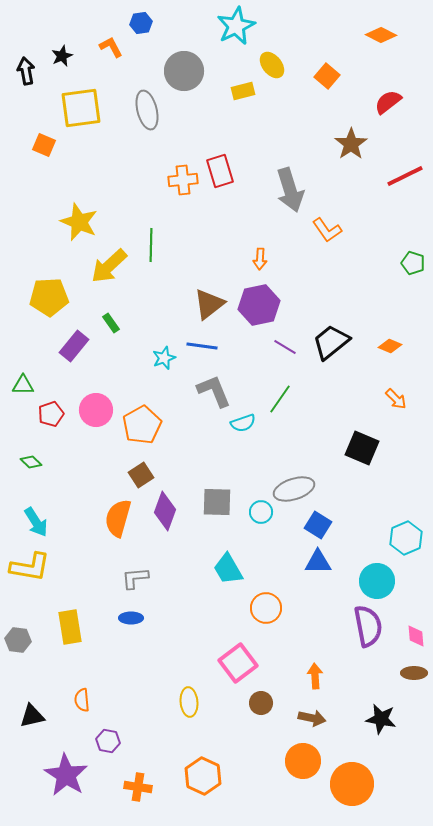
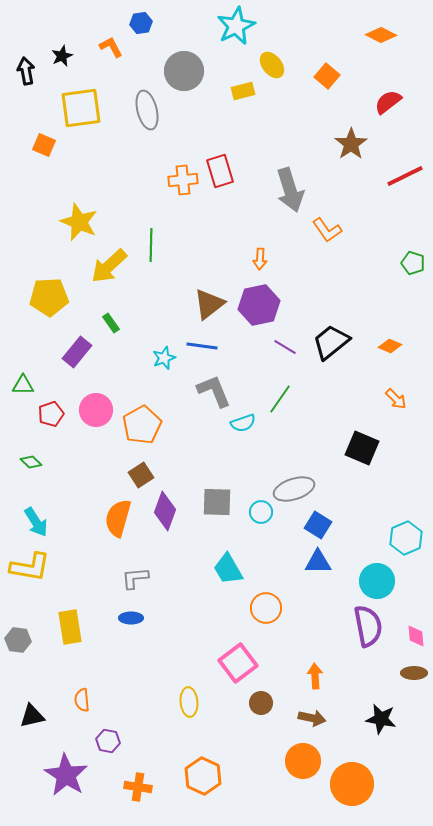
purple rectangle at (74, 346): moved 3 px right, 6 px down
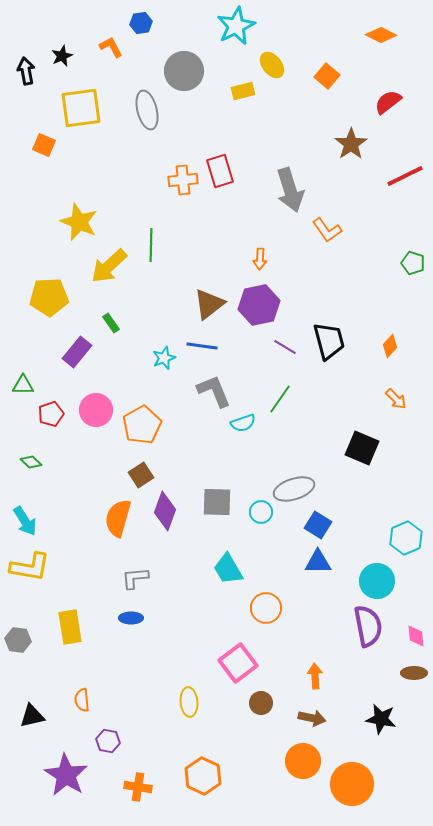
black trapezoid at (331, 342): moved 2 px left, 1 px up; rotated 114 degrees clockwise
orange diamond at (390, 346): rotated 70 degrees counterclockwise
cyan arrow at (36, 522): moved 11 px left, 1 px up
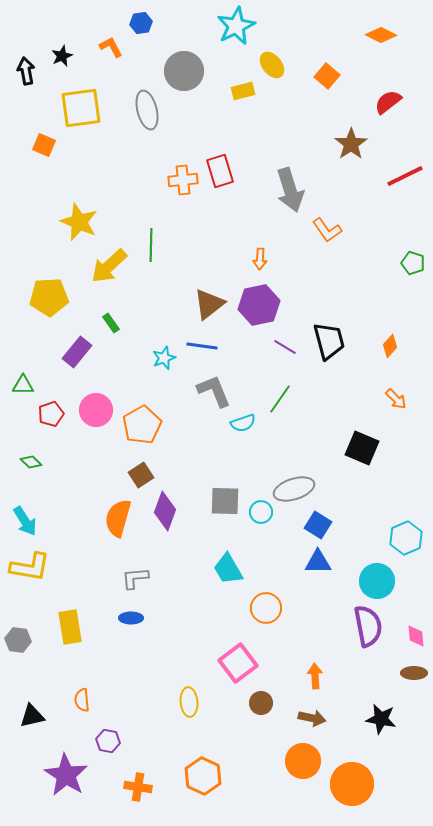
gray square at (217, 502): moved 8 px right, 1 px up
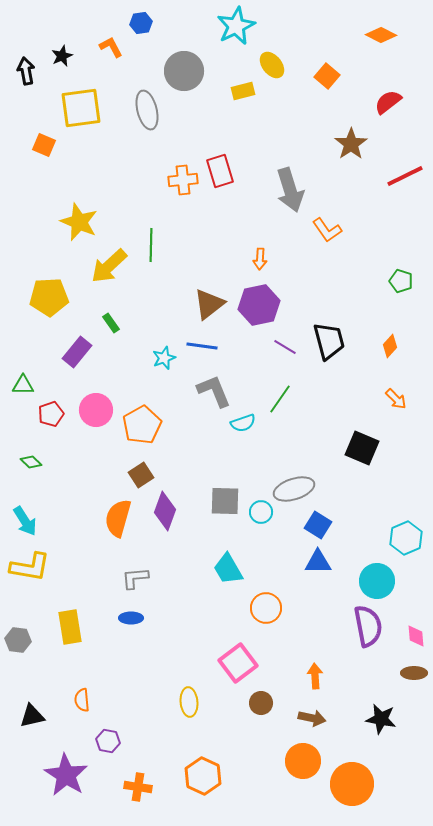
green pentagon at (413, 263): moved 12 px left, 18 px down
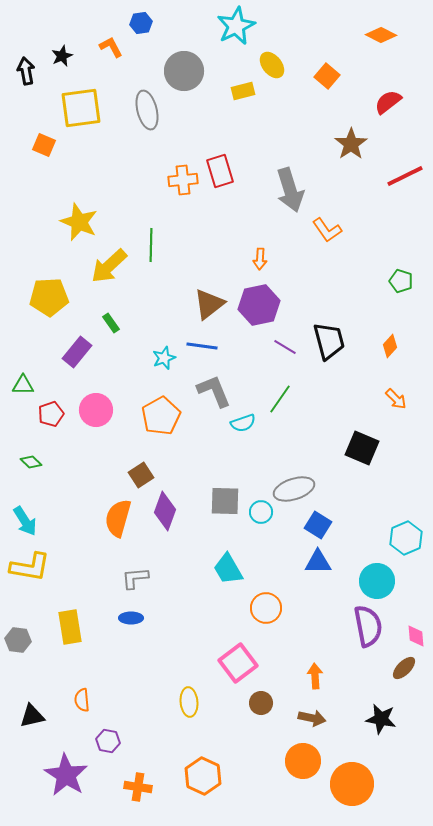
orange pentagon at (142, 425): moved 19 px right, 9 px up
brown ellipse at (414, 673): moved 10 px left, 5 px up; rotated 45 degrees counterclockwise
